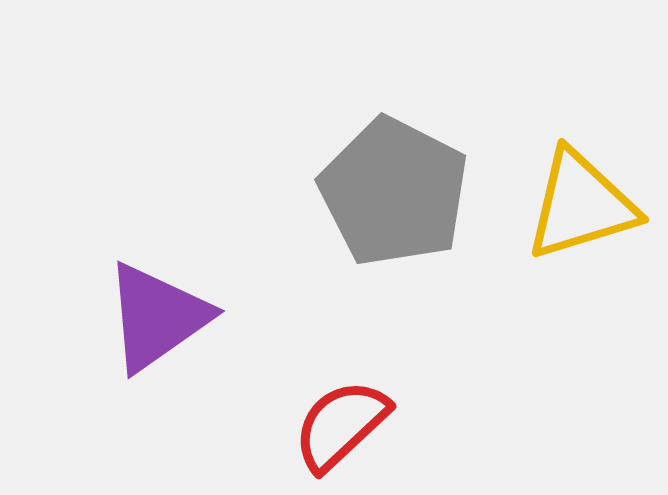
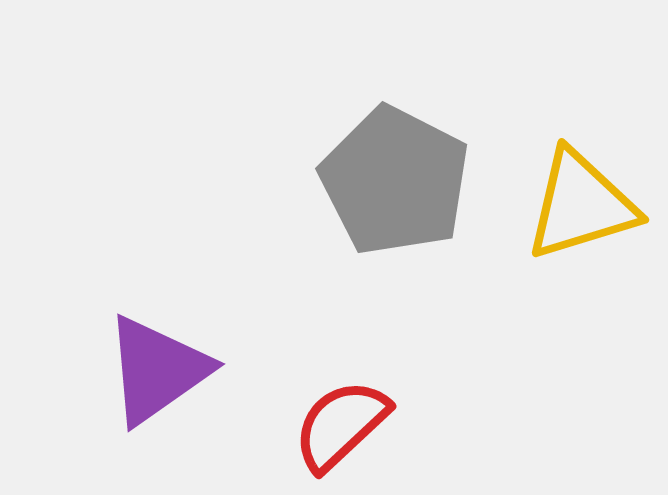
gray pentagon: moved 1 px right, 11 px up
purple triangle: moved 53 px down
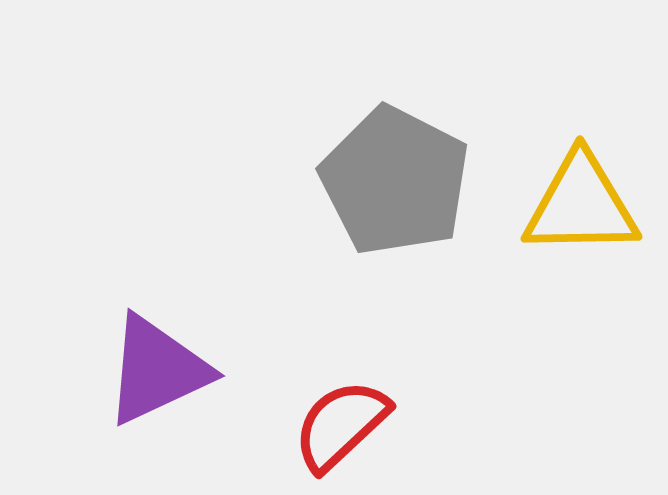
yellow triangle: rotated 16 degrees clockwise
purple triangle: rotated 10 degrees clockwise
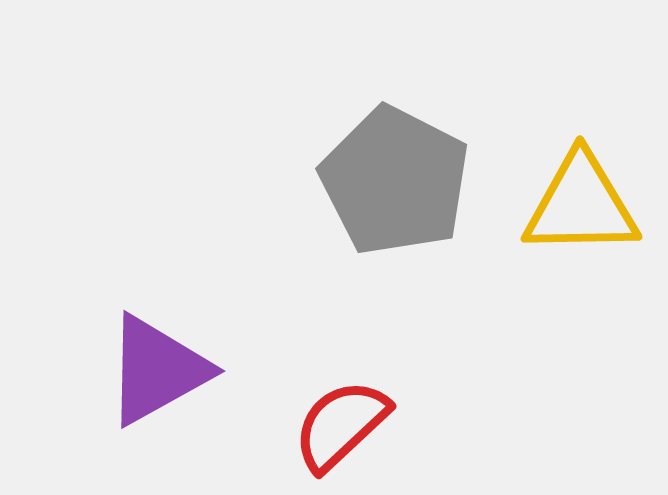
purple triangle: rotated 4 degrees counterclockwise
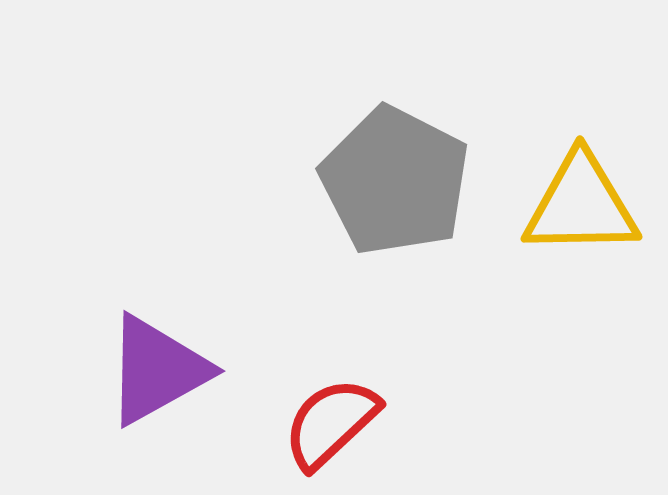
red semicircle: moved 10 px left, 2 px up
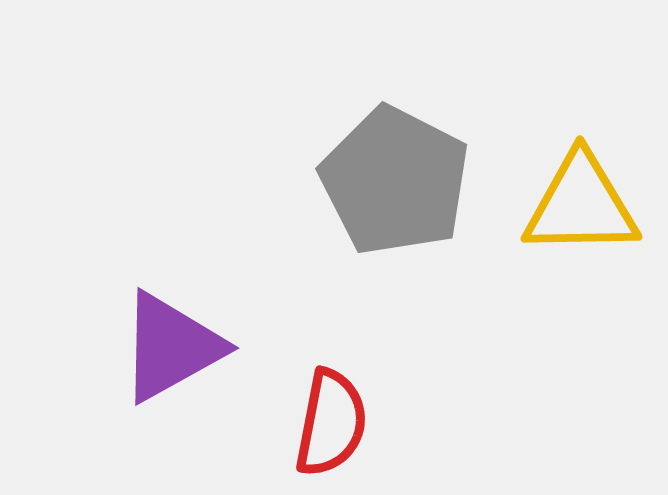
purple triangle: moved 14 px right, 23 px up
red semicircle: rotated 144 degrees clockwise
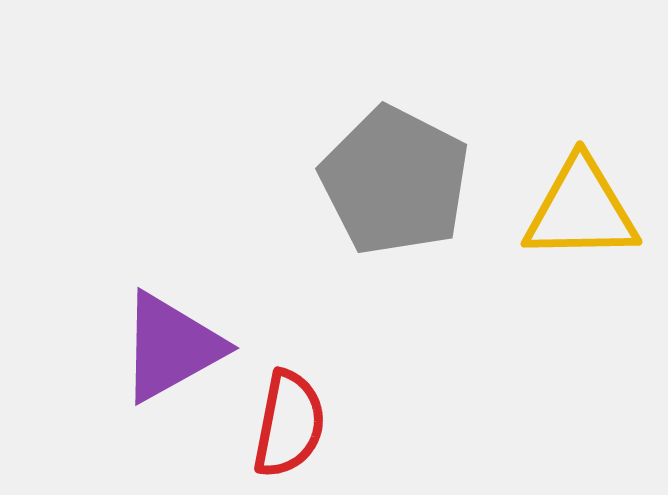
yellow triangle: moved 5 px down
red semicircle: moved 42 px left, 1 px down
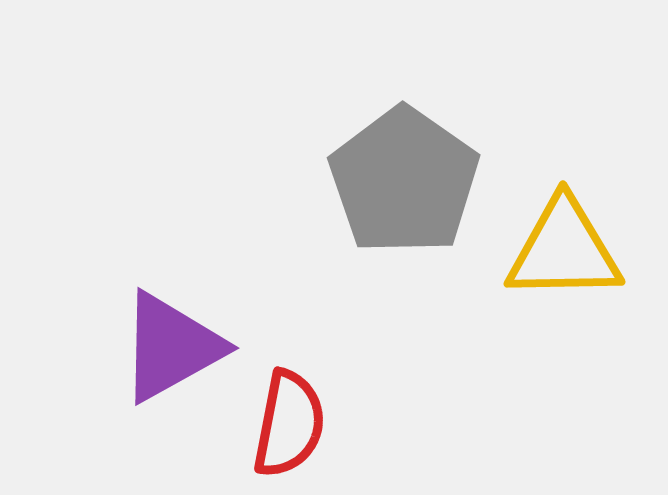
gray pentagon: moved 9 px right; rotated 8 degrees clockwise
yellow triangle: moved 17 px left, 40 px down
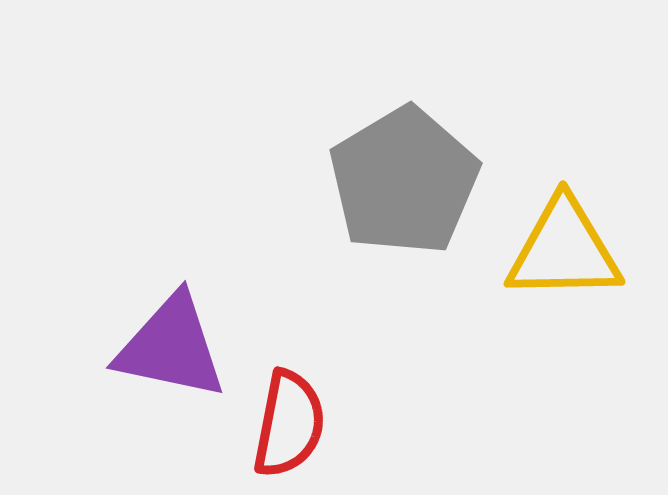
gray pentagon: rotated 6 degrees clockwise
purple triangle: rotated 41 degrees clockwise
